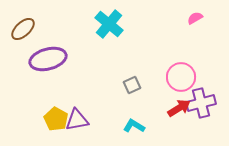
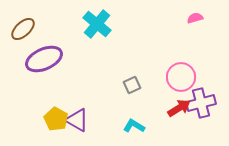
pink semicircle: rotated 14 degrees clockwise
cyan cross: moved 12 px left
purple ellipse: moved 4 px left; rotated 9 degrees counterclockwise
purple triangle: rotated 40 degrees clockwise
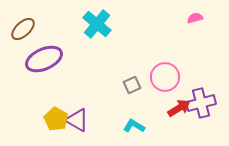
pink circle: moved 16 px left
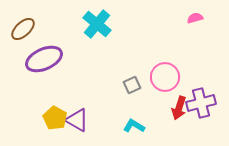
red arrow: rotated 140 degrees clockwise
yellow pentagon: moved 1 px left, 1 px up
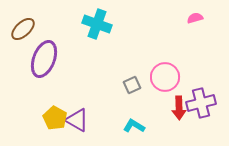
cyan cross: rotated 20 degrees counterclockwise
purple ellipse: rotated 45 degrees counterclockwise
red arrow: rotated 20 degrees counterclockwise
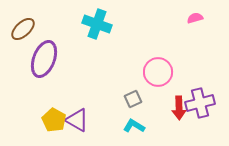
pink circle: moved 7 px left, 5 px up
gray square: moved 1 px right, 14 px down
purple cross: moved 1 px left
yellow pentagon: moved 1 px left, 2 px down
